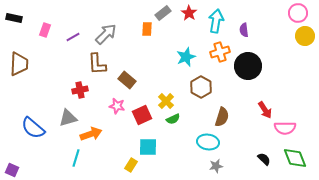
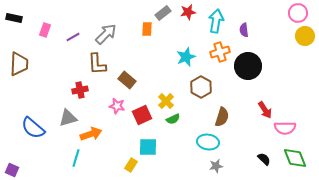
red star: moved 1 px left, 1 px up; rotated 28 degrees clockwise
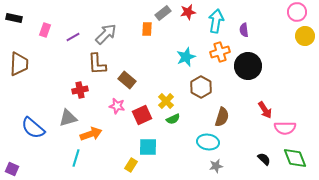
pink circle: moved 1 px left, 1 px up
purple square: moved 1 px up
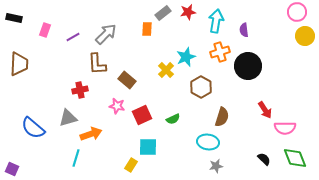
yellow cross: moved 31 px up
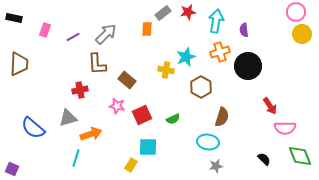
pink circle: moved 1 px left
yellow circle: moved 3 px left, 2 px up
yellow cross: rotated 35 degrees counterclockwise
red arrow: moved 5 px right, 4 px up
green diamond: moved 5 px right, 2 px up
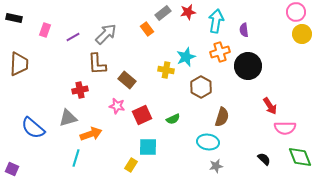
orange rectangle: rotated 40 degrees counterclockwise
green diamond: moved 1 px down
